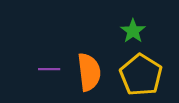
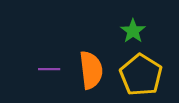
orange semicircle: moved 2 px right, 2 px up
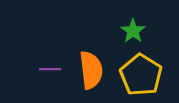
purple line: moved 1 px right
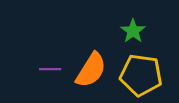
orange semicircle: rotated 39 degrees clockwise
yellow pentagon: rotated 24 degrees counterclockwise
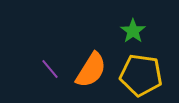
purple line: rotated 50 degrees clockwise
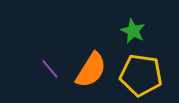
green star: rotated 10 degrees counterclockwise
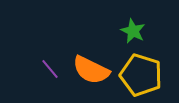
orange semicircle: rotated 84 degrees clockwise
yellow pentagon: rotated 9 degrees clockwise
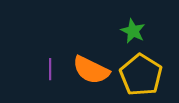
purple line: rotated 40 degrees clockwise
yellow pentagon: rotated 15 degrees clockwise
